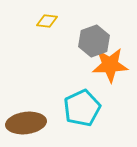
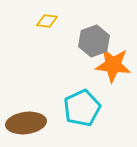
orange star: moved 3 px right; rotated 9 degrees clockwise
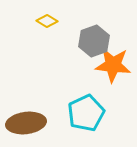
yellow diamond: rotated 25 degrees clockwise
cyan pentagon: moved 4 px right, 5 px down
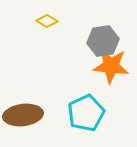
gray hexagon: moved 9 px right; rotated 12 degrees clockwise
orange star: moved 2 px left, 1 px down
brown ellipse: moved 3 px left, 8 px up
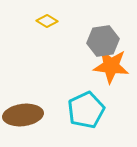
cyan pentagon: moved 3 px up
